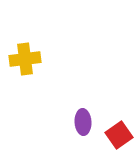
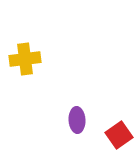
purple ellipse: moved 6 px left, 2 px up
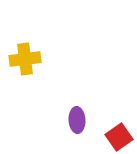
red square: moved 2 px down
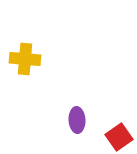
yellow cross: rotated 12 degrees clockwise
